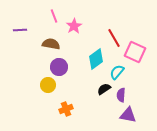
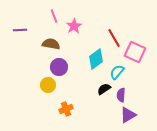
purple triangle: rotated 42 degrees counterclockwise
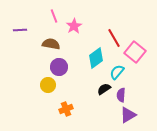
pink square: rotated 15 degrees clockwise
cyan diamond: moved 1 px up
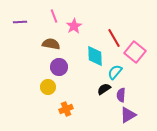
purple line: moved 8 px up
cyan diamond: moved 1 px left, 2 px up; rotated 55 degrees counterclockwise
cyan semicircle: moved 2 px left
yellow circle: moved 2 px down
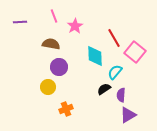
pink star: moved 1 px right
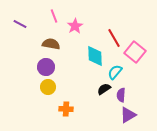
purple line: moved 2 px down; rotated 32 degrees clockwise
purple circle: moved 13 px left
orange cross: rotated 24 degrees clockwise
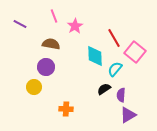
cyan semicircle: moved 3 px up
yellow circle: moved 14 px left
